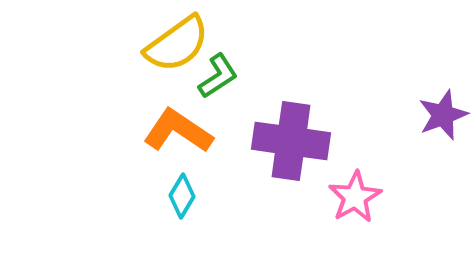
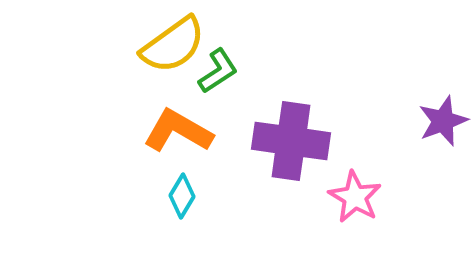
yellow semicircle: moved 4 px left, 1 px down
green L-shape: moved 5 px up
purple star: moved 6 px down
orange L-shape: rotated 4 degrees counterclockwise
pink star: rotated 12 degrees counterclockwise
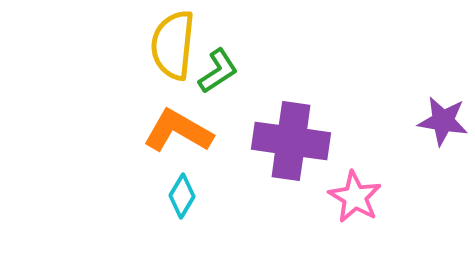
yellow semicircle: rotated 132 degrees clockwise
purple star: rotated 30 degrees clockwise
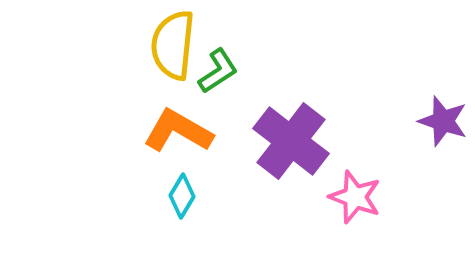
purple star: rotated 9 degrees clockwise
purple cross: rotated 30 degrees clockwise
pink star: rotated 10 degrees counterclockwise
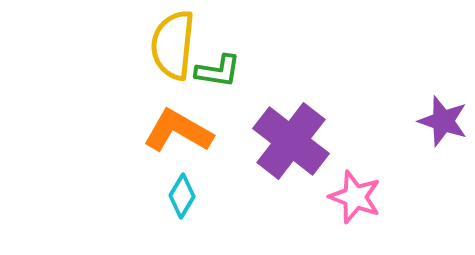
green L-shape: rotated 42 degrees clockwise
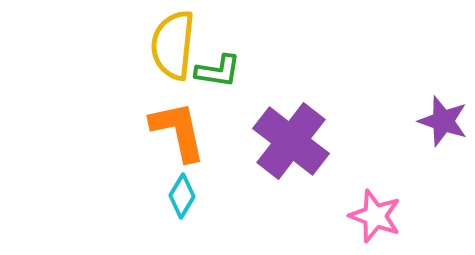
orange L-shape: rotated 48 degrees clockwise
pink star: moved 20 px right, 19 px down
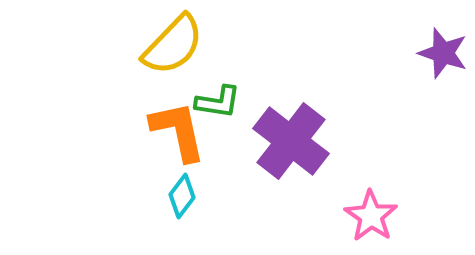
yellow semicircle: rotated 142 degrees counterclockwise
green L-shape: moved 31 px down
purple star: moved 68 px up
cyan diamond: rotated 6 degrees clockwise
pink star: moved 4 px left; rotated 14 degrees clockwise
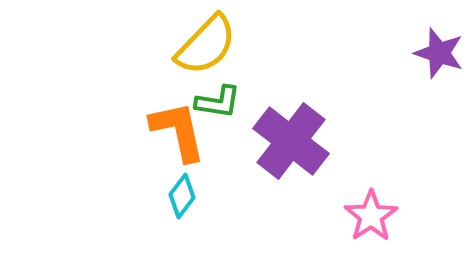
yellow semicircle: moved 33 px right
purple star: moved 4 px left
pink star: rotated 4 degrees clockwise
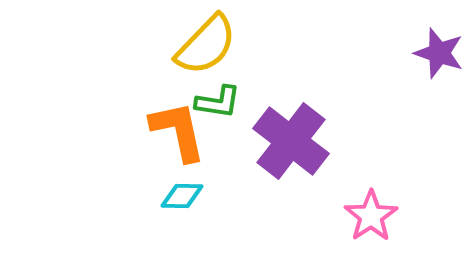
cyan diamond: rotated 54 degrees clockwise
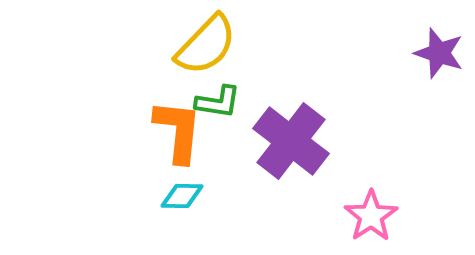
orange L-shape: rotated 18 degrees clockwise
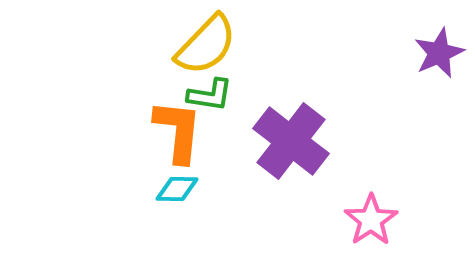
purple star: rotated 30 degrees clockwise
green L-shape: moved 8 px left, 7 px up
cyan diamond: moved 5 px left, 7 px up
pink star: moved 4 px down
